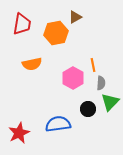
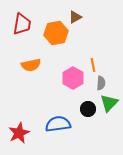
orange semicircle: moved 1 px left, 1 px down
green triangle: moved 1 px left, 1 px down
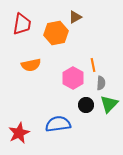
green triangle: moved 1 px down
black circle: moved 2 px left, 4 px up
